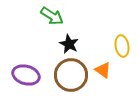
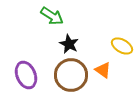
yellow ellipse: rotated 50 degrees counterclockwise
purple ellipse: rotated 52 degrees clockwise
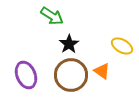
black star: rotated 12 degrees clockwise
orange triangle: moved 1 px left, 1 px down
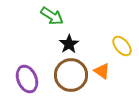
yellow ellipse: rotated 20 degrees clockwise
purple ellipse: moved 1 px right, 4 px down
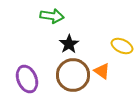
green arrow: rotated 25 degrees counterclockwise
yellow ellipse: rotated 25 degrees counterclockwise
brown circle: moved 2 px right
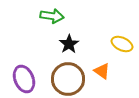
yellow ellipse: moved 2 px up
brown circle: moved 5 px left, 4 px down
purple ellipse: moved 3 px left
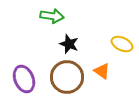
black star: rotated 18 degrees counterclockwise
brown circle: moved 1 px left, 2 px up
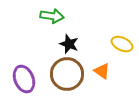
brown circle: moved 3 px up
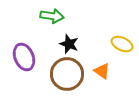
purple ellipse: moved 22 px up
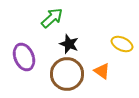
green arrow: moved 2 px down; rotated 50 degrees counterclockwise
